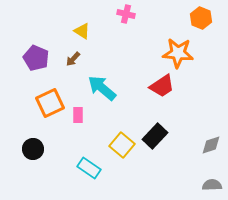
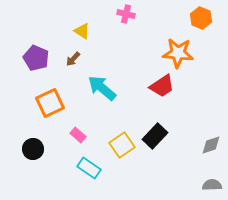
pink rectangle: moved 20 px down; rotated 49 degrees counterclockwise
yellow square: rotated 15 degrees clockwise
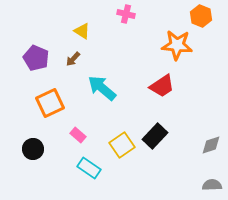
orange hexagon: moved 2 px up
orange star: moved 1 px left, 8 px up
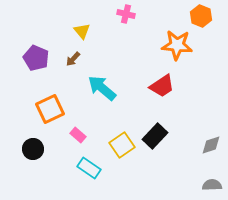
yellow triangle: rotated 18 degrees clockwise
orange square: moved 6 px down
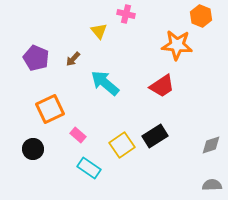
yellow triangle: moved 17 px right
cyan arrow: moved 3 px right, 5 px up
black rectangle: rotated 15 degrees clockwise
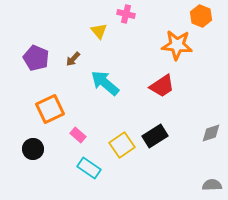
gray diamond: moved 12 px up
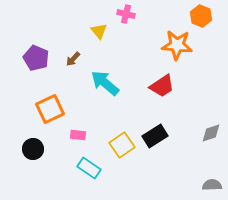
pink rectangle: rotated 35 degrees counterclockwise
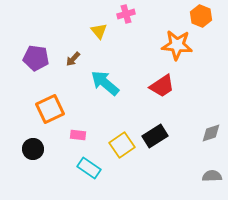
pink cross: rotated 30 degrees counterclockwise
purple pentagon: rotated 15 degrees counterclockwise
gray semicircle: moved 9 px up
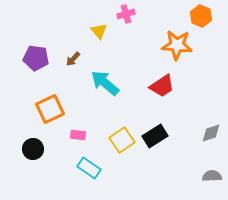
yellow square: moved 5 px up
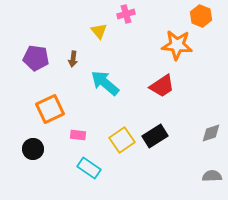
brown arrow: rotated 35 degrees counterclockwise
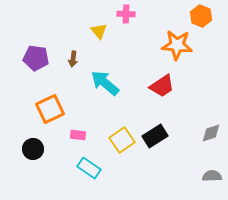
pink cross: rotated 18 degrees clockwise
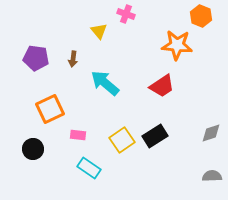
pink cross: rotated 18 degrees clockwise
